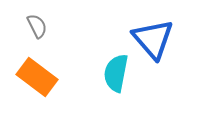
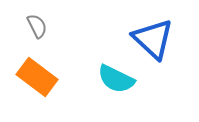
blue triangle: rotated 6 degrees counterclockwise
cyan semicircle: moved 6 px down; rotated 75 degrees counterclockwise
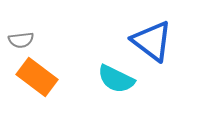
gray semicircle: moved 16 px left, 14 px down; rotated 110 degrees clockwise
blue triangle: moved 1 px left, 2 px down; rotated 6 degrees counterclockwise
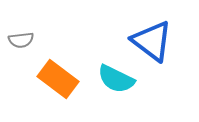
orange rectangle: moved 21 px right, 2 px down
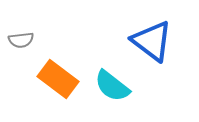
cyan semicircle: moved 4 px left, 7 px down; rotated 12 degrees clockwise
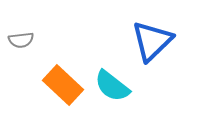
blue triangle: rotated 39 degrees clockwise
orange rectangle: moved 5 px right, 6 px down; rotated 6 degrees clockwise
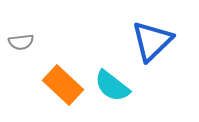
gray semicircle: moved 2 px down
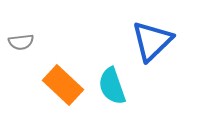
cyan semicircle: rotated 33 degrees clockwise
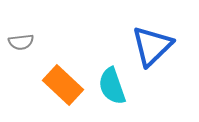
blue triangle: moved 5 px down
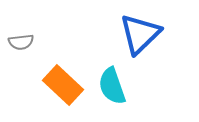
blue triangle: moved 12 px left, 12 px up
